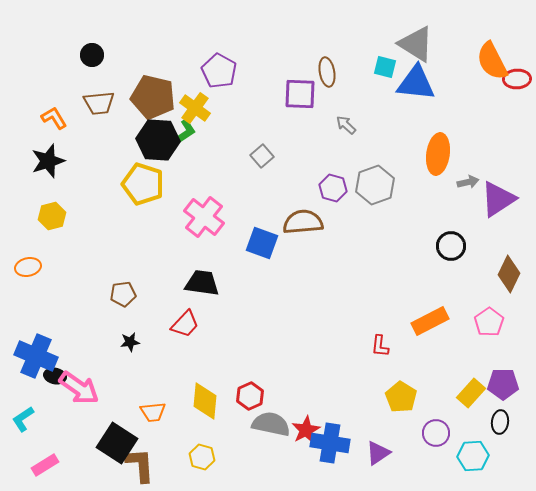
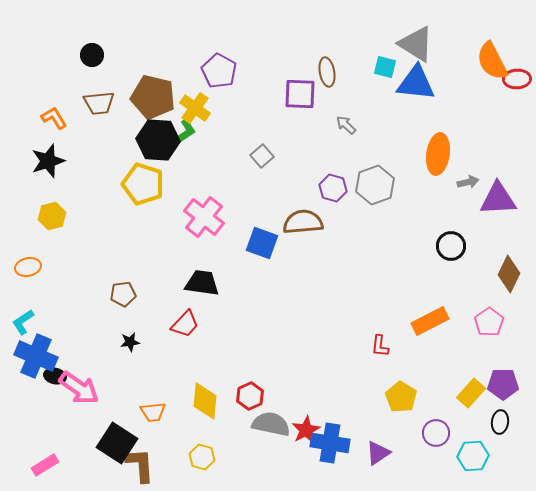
purple triangle at (498, 199): rotated 30 degrees clockwise
cyan L-shape at (23, 419): moved 97 px up
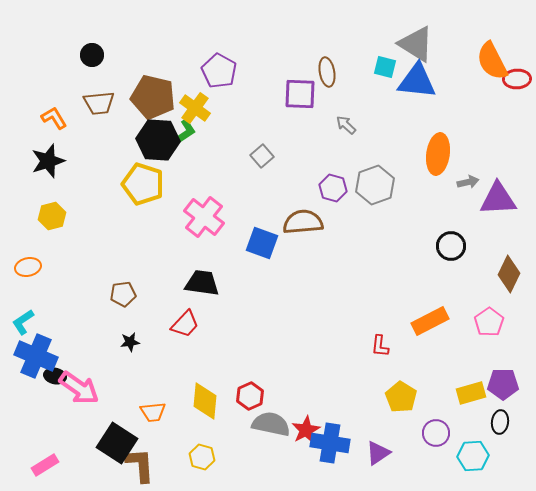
blue triangle at (416, 83): moved 1 px right, 2 px up
yellow rectangle at (471, 393): rotated 32 degrees clockwise
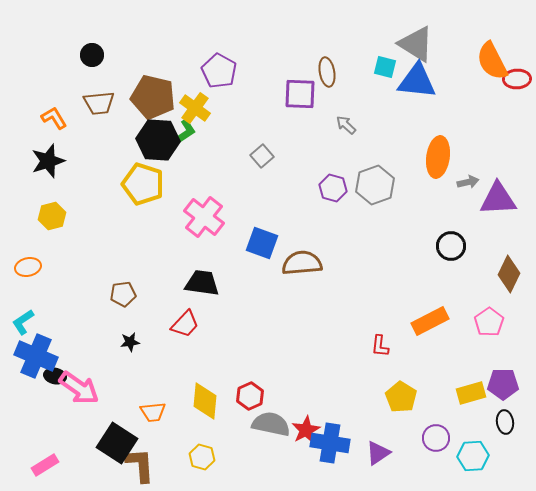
orange ellipse at (438, 154): moved 3 px down
brown semicircle at (303, 222): moved 1 px left, 41 px down
black ellipse at (500, 422): moved 5 px right; rotated 15 degrees counterclockwise
purple circle at (436, 433): moved 5 px down
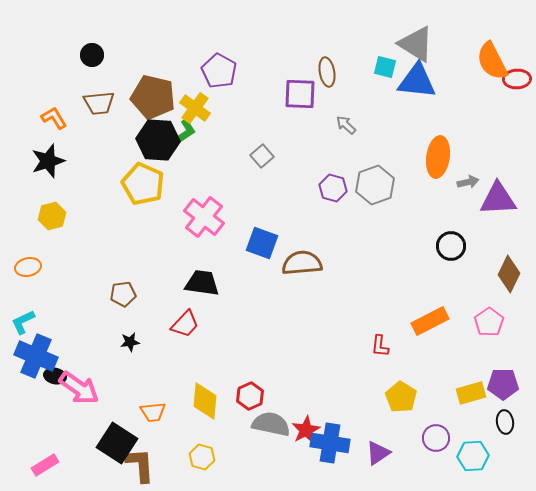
yellow pentagon at (143, 184): rotated 6 degrees clockwise
cyan L-shape at (23, 322): rotated 8 degrees clockwise
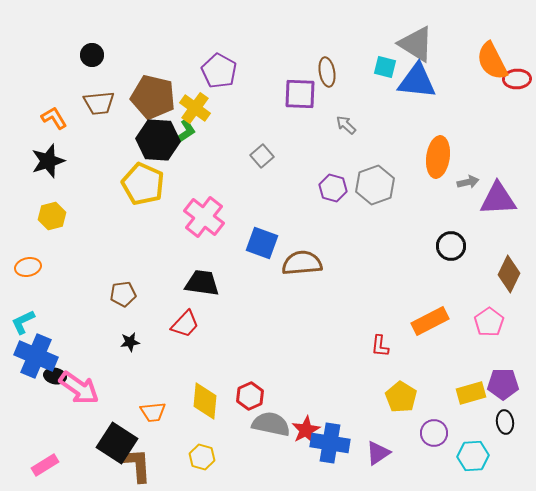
purple circle at (436, 438): moved 2 px left, 5 px up
brown L-shape at (140, 465): moved 3 px left
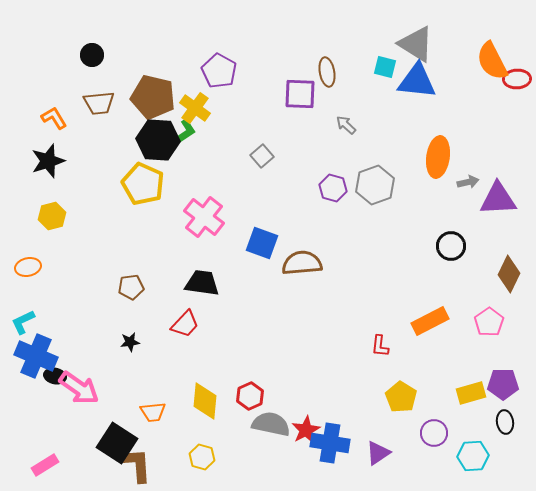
brown pentagon at (123, 294): moved 8 px right, 7 px up
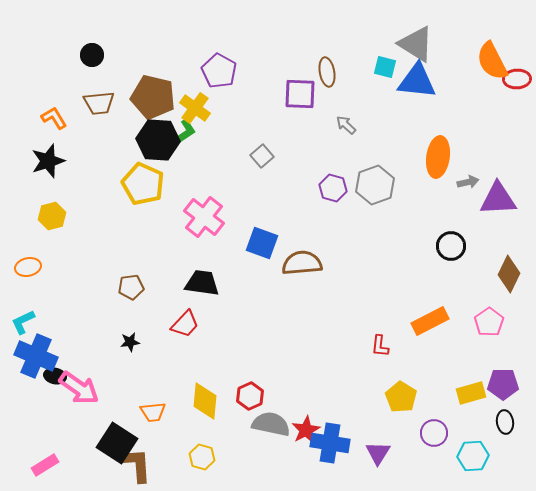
purple triangle at (378, 453): rotated 24 degrees counterclockwise
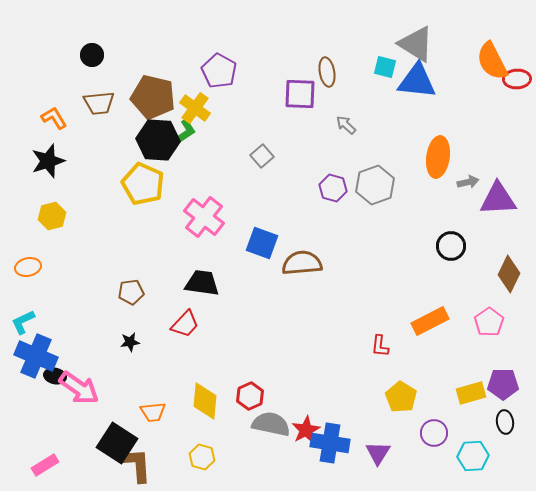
brown pentagon at (131, 287): moved 5 px down
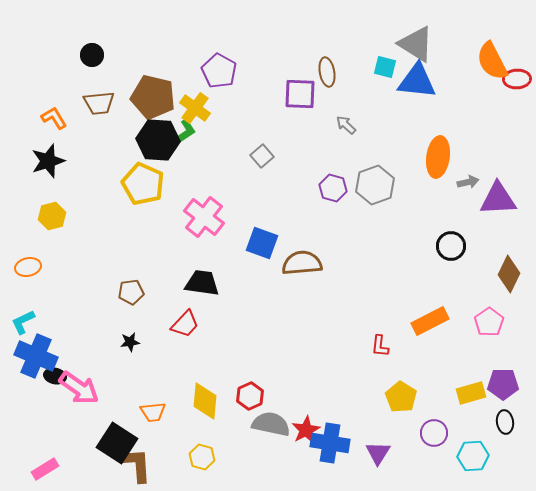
pink rectangle at (45, 465): moved 4 px down
